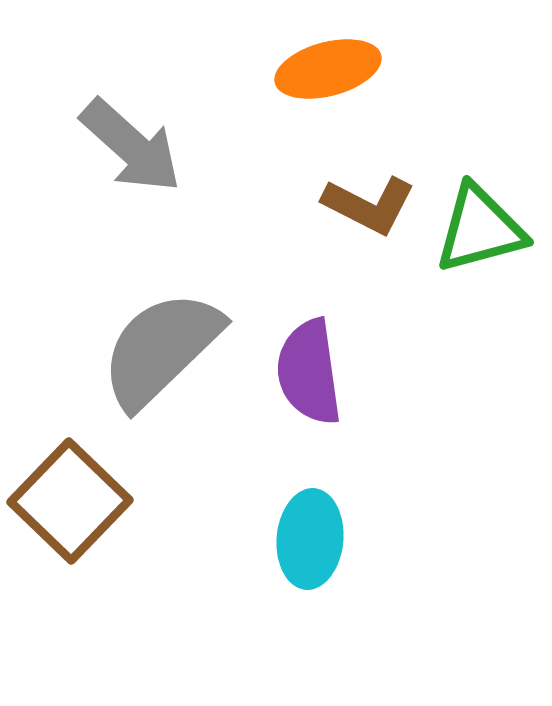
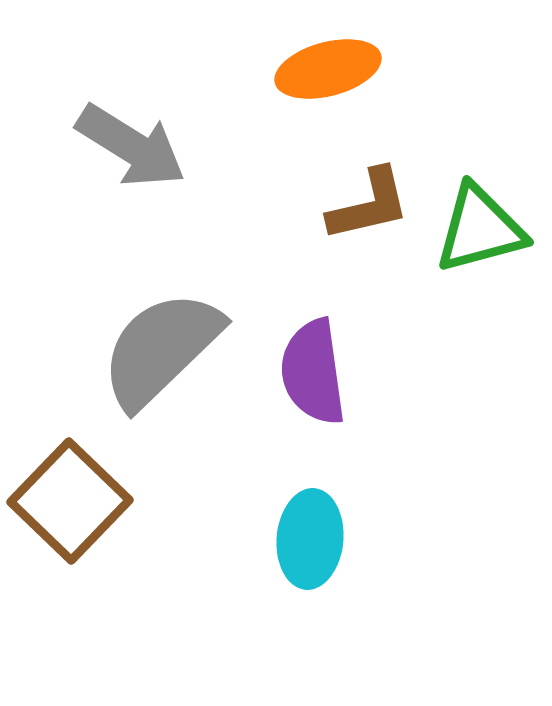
gray arrow: rotated 10 degrees counterclockwise
brown L-shape: rotated 40 degrees counterclockwise
purple semicircle: moved 4 px right
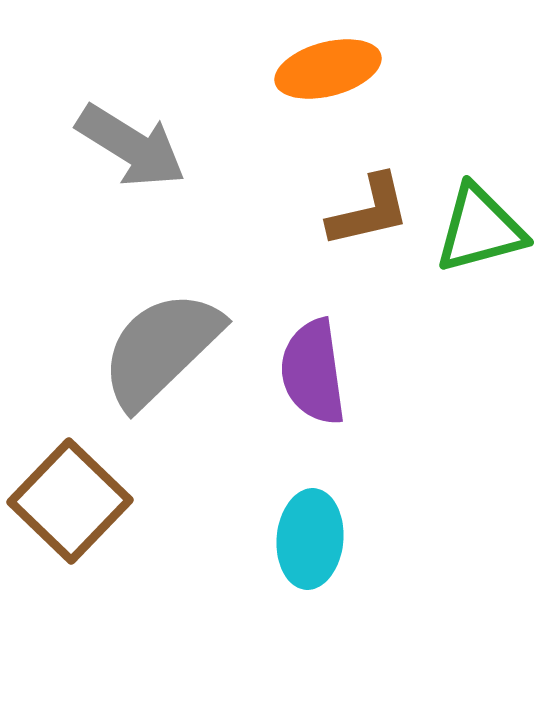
brown L-shape: moved 6 px down
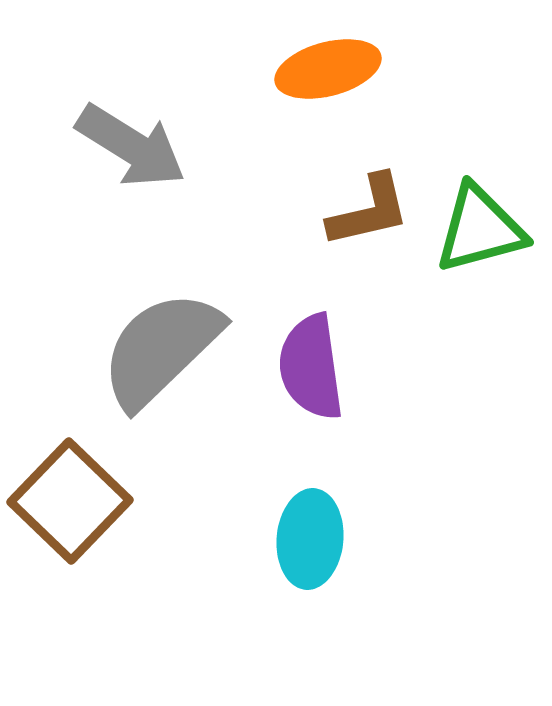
purple semicircle: moved 2 px left, 5 px up
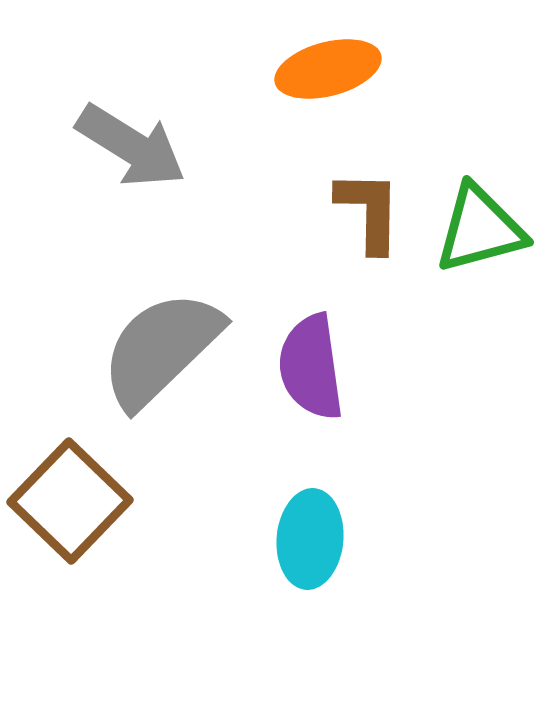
brown L-shape: rotated 76 degrees counterclockwise
